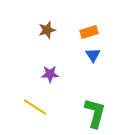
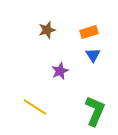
purple star: moved 10 px right, 3 px up; rotated 24 degrees counterclockwise
green L-shape: moved 2 px up; rotated 8 degrees clockwise
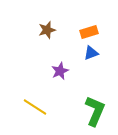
blue triangle: moved 2 px left, 2 px up; rotated 42 degrees clockwise
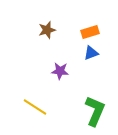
orange rectangle: moved 1 px right
purple star: rotated 30 degrees clockwise
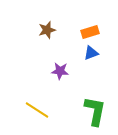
yellow line: moved 2 px right, 3 px down
green L-shape: rotated 12 degrees counterclockwise
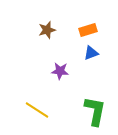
orange rectangle: moved 2 px left, 2 px up
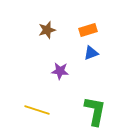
yellow line: rotated 15 degrees counterclockwise
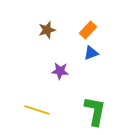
orange rectangle: rotated 30 degrees counterclockwise
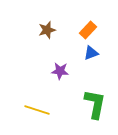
green L-shape: moved 7 px up
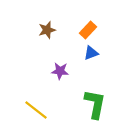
yellow line: moved 1 px left; rotated 20 degrees clockwise
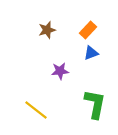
purple star: rotated 12 degrees counterclockwise
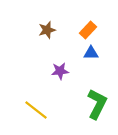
blue triangle: rotated 21 degrees clockwise
green L-shape: moved 2 px right; rotated 16 degrees clockwise
